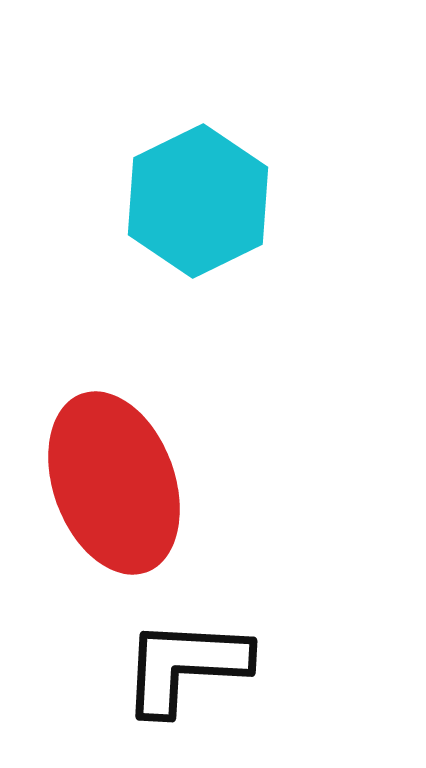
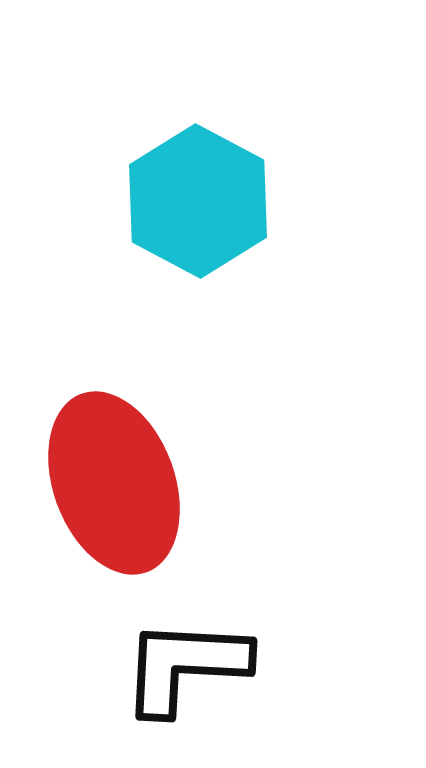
cyan hexagon: rotated 6 degrees counterclockwise
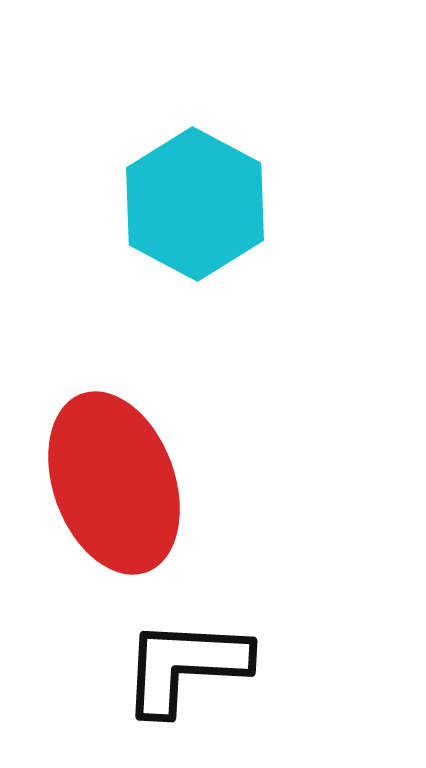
cyan hexagon: moved 3 px left, 3 px down
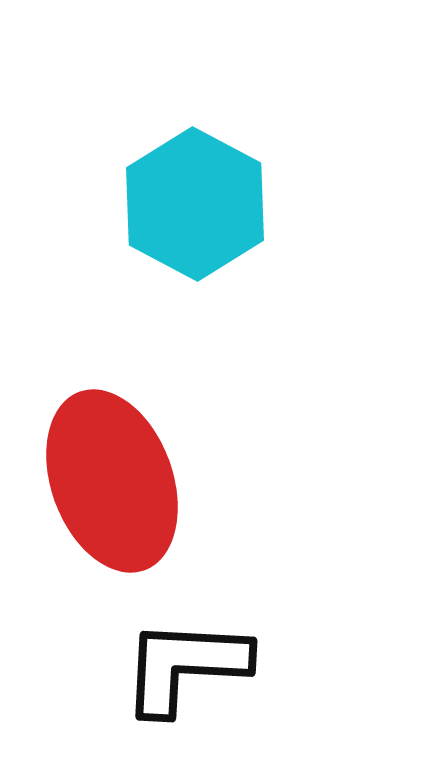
red ellipse: moved 2 px left, 2 px up
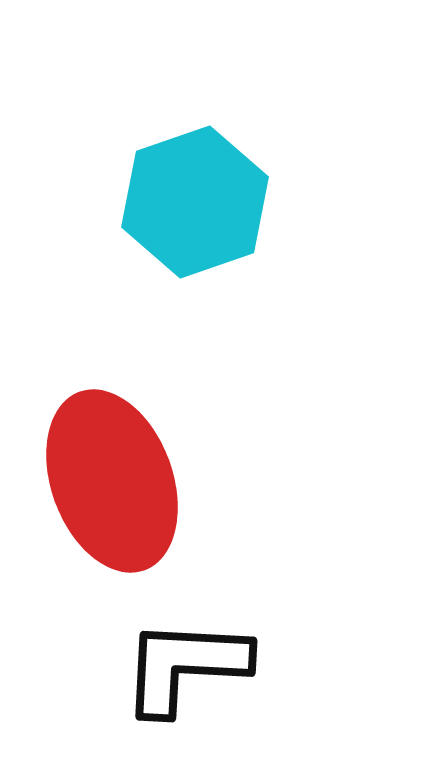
cyan hexagon: moved 2 px up; rotated 13 degrees clockwise
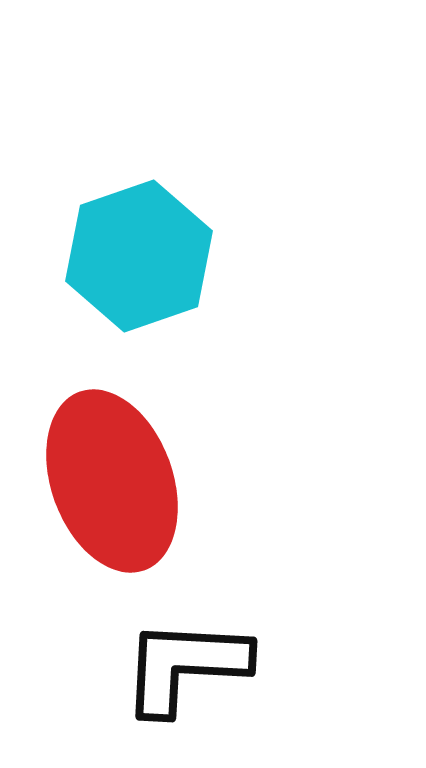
cyan hexagon: moved 56 px left, 54 px down
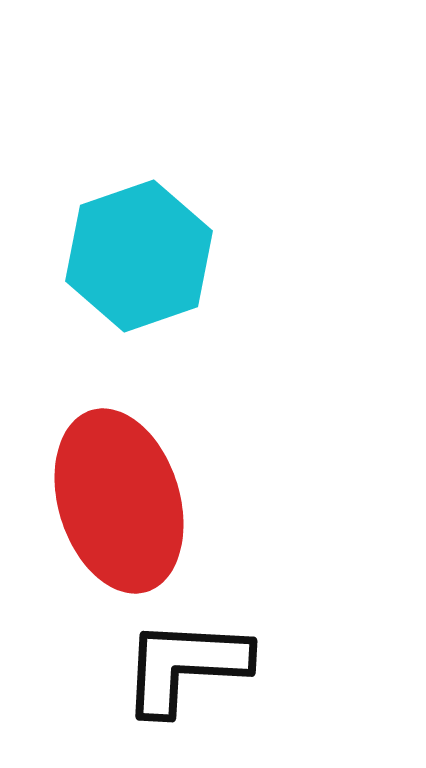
red ellipse: moved 7 px right, 20 px down; rotated 3 degrees clockwise
